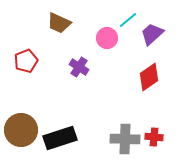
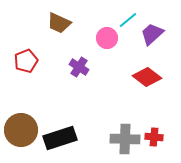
red diamond: moved 2 px left; rotated 72 degrees clockwise
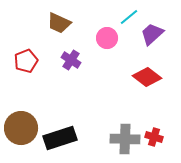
cyan line: moved 1 px right, 3 px up
purple cross: moved 8 px left, 7 px up
brown circle: moved 2 px up
red cross: rotated 12 degrees clockwise
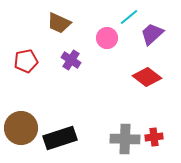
red pentagon: rotated 10 degrees clockwise
red cross: rotated 24 degrees counterclockwise
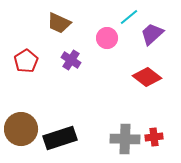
red pentagon: rotated 20 degrees counterclockwise
brown circle: moved 1 px down
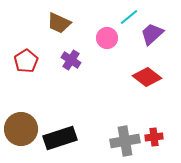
gray cross: moved 2 px down; rotated 12 degrees counterclockwise
